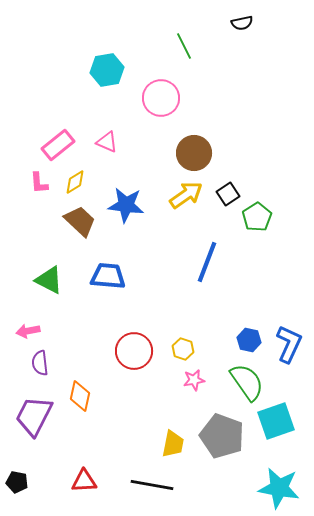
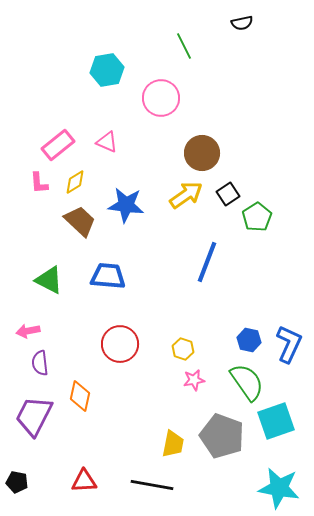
brown circle: moved 8 px right
red circle: moved 14 px left, 7 px up
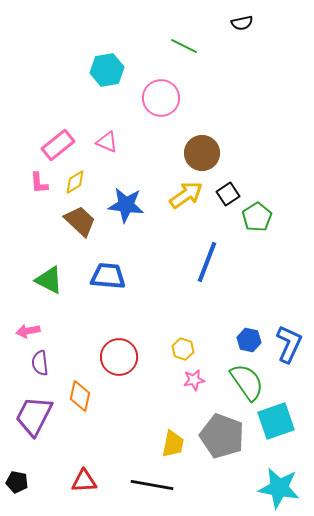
green line: rotated 36 degrees counterclockwise
red circle: moved 1 px left, 13 px down
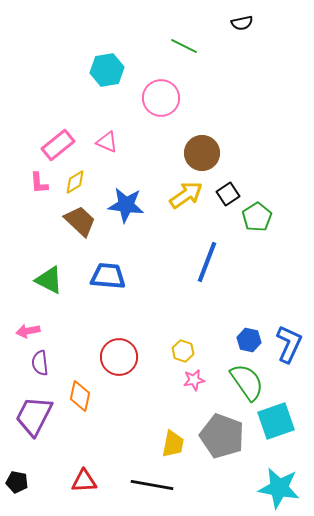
yellow hexagon: moved 2 px down
